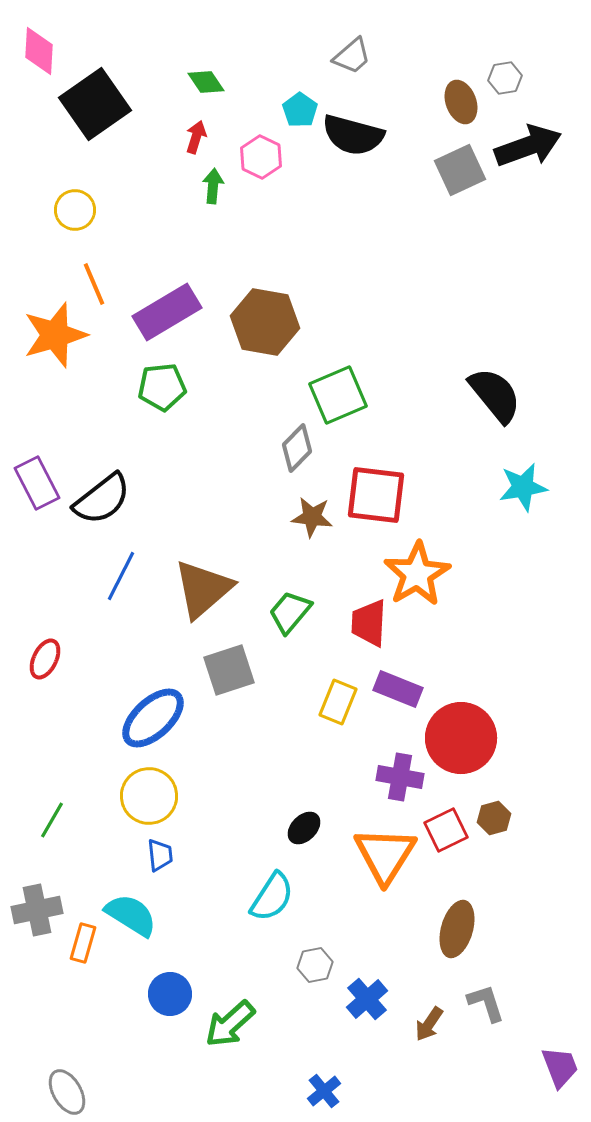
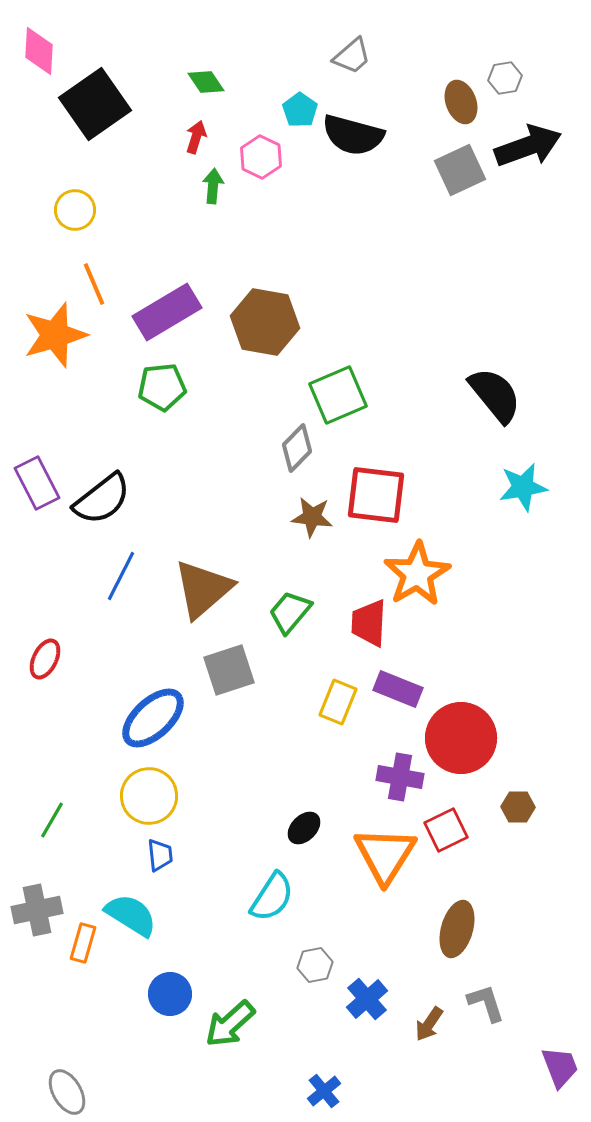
brown hexagon at (494, 818): moved 24 px right, 11 px up; rotated 16 degrees clockwise
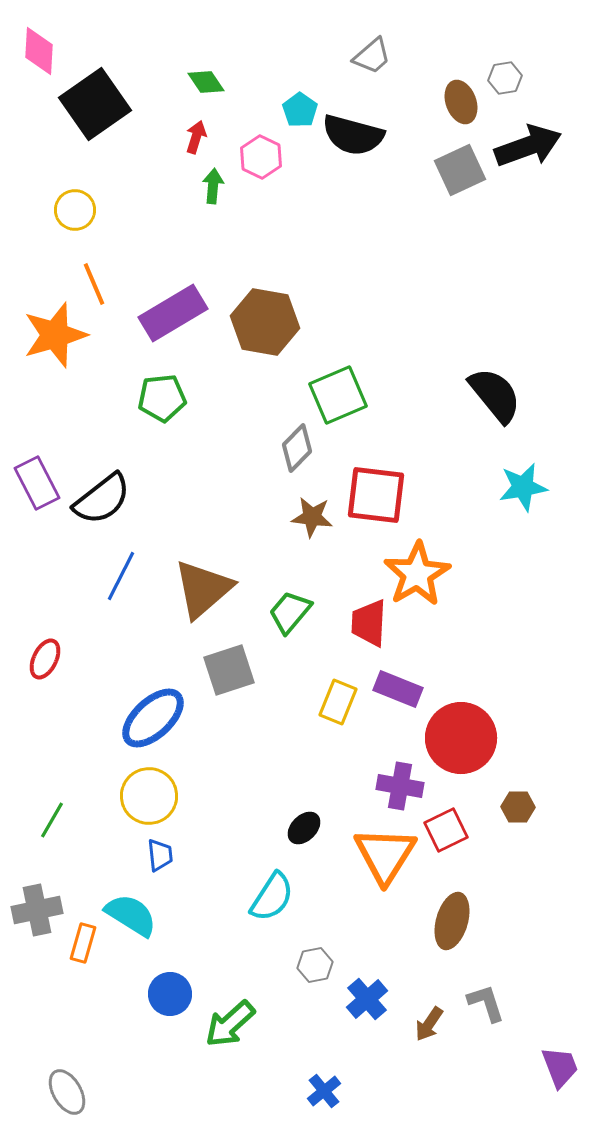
gray trapezoid at (352, 56): moved 20 px right
purple rectangle at (167, 312): moved 6 px right, 1 px down
green pentagon at (162, 387): moved 11 px down
purple cross at (400, 777): moved 9 px down
brown ellipse at (457, 929): moved 5 px left, 8 px up
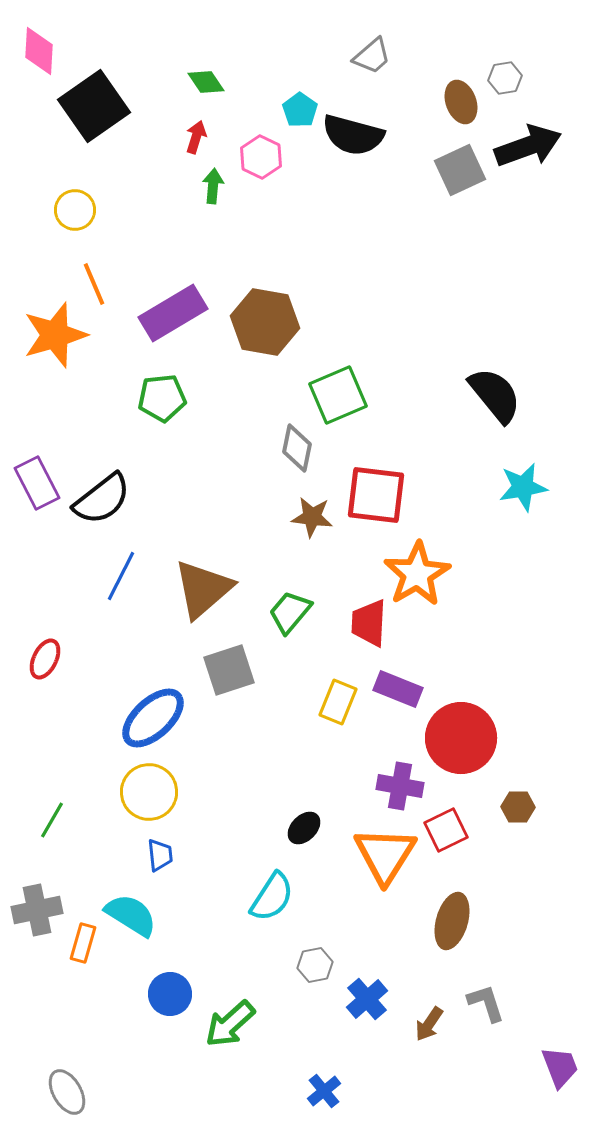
black square at (95, 104): moved 1 px left, 2 px down
gray diamond at (297, 448): rotated 33 degrees counterclockwise
yellow circle at (149, 796): moved 4 px up
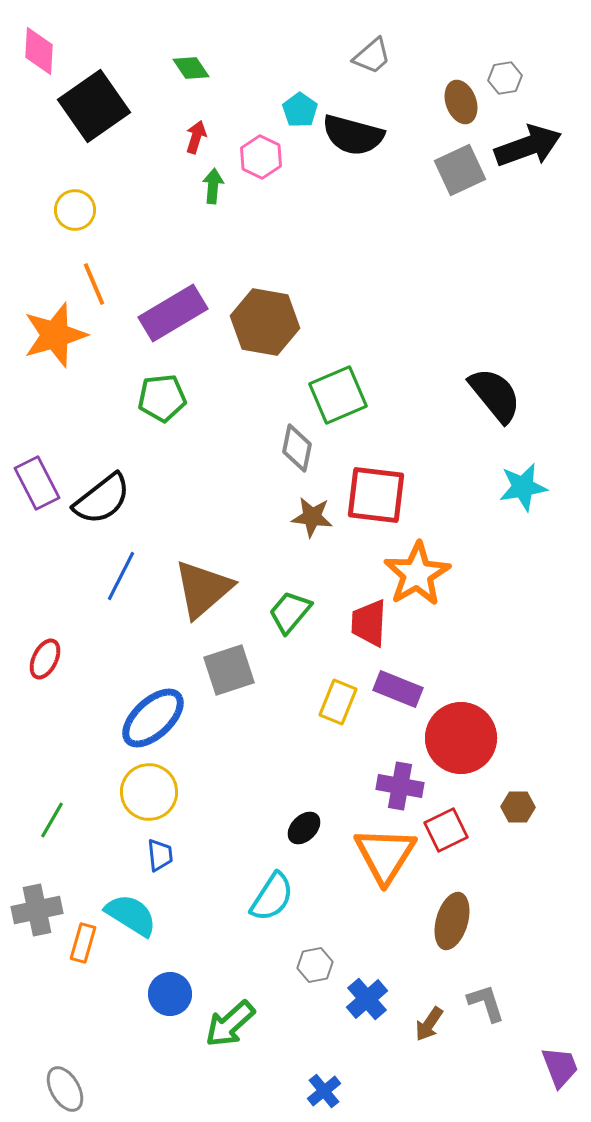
green diamond at (206, 82): moved 15 px left, 14 px up
gray ellipse at (67, 1092): moved 2 px left, 3 px up
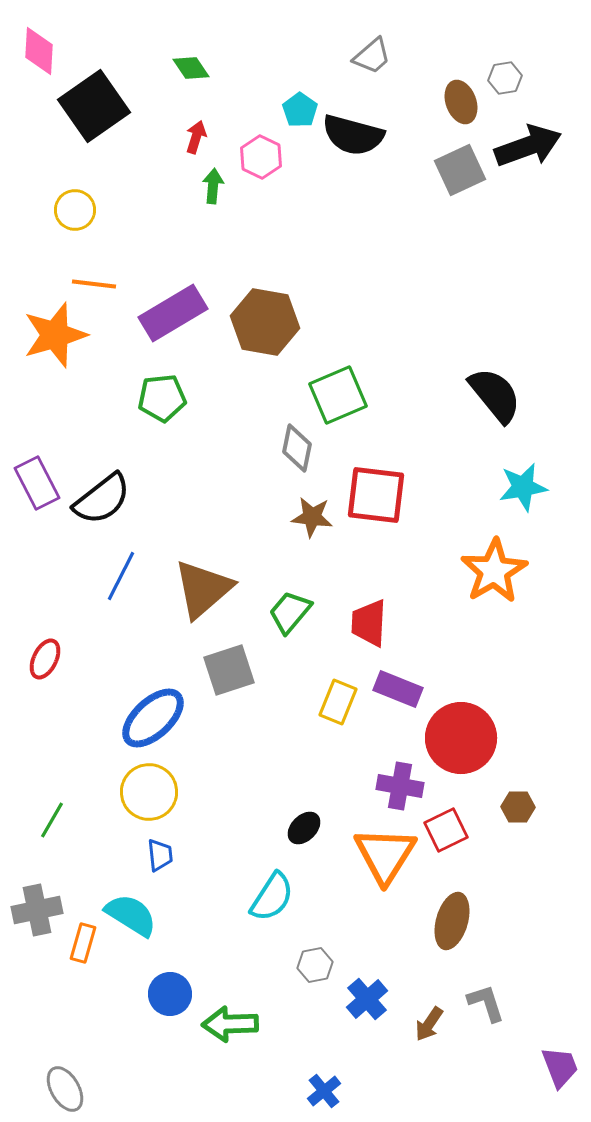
orange line at (94, 284): rotated 60 degrees counterclockwise
orange star at (417, 574): moved 77 px right, 3 px up
green arrow at (230, 1024): rotated 40 degrees clockwise
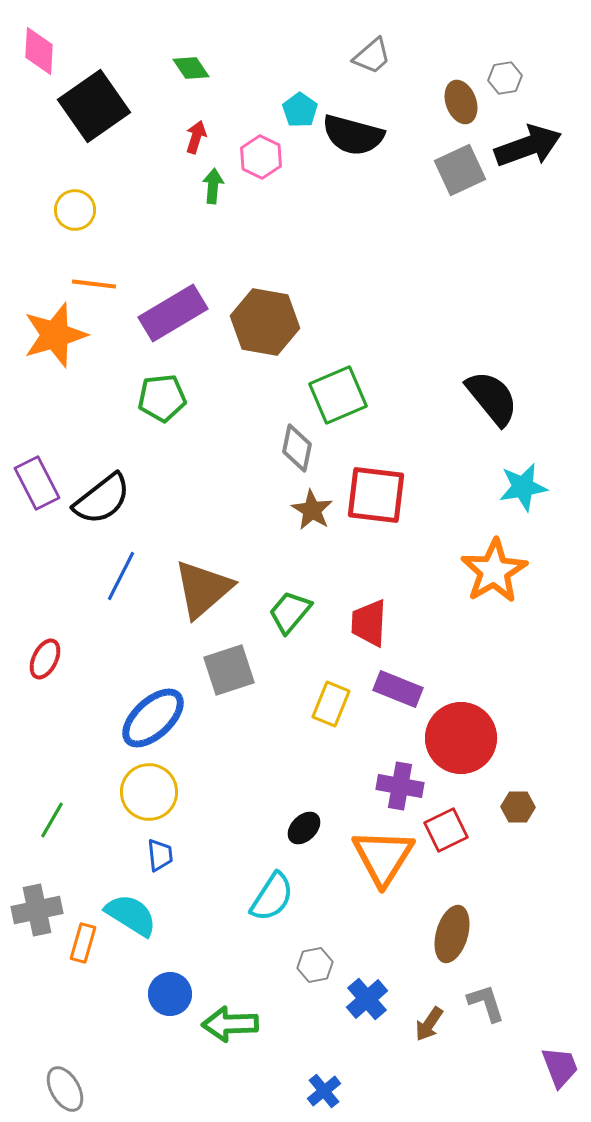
black semicircle at (495, 395): moved 3 px left, 3 px down
brown star at (312, 517): moved 7 px up; rotated 24 degrees clockwise
yellow rectangle at (338, 702): moved 7 px left, 2 px down
orange triangle at (385, 855): moved 2 px left, 2 px down
brown ellipse at (452, 921): moved 13 px down
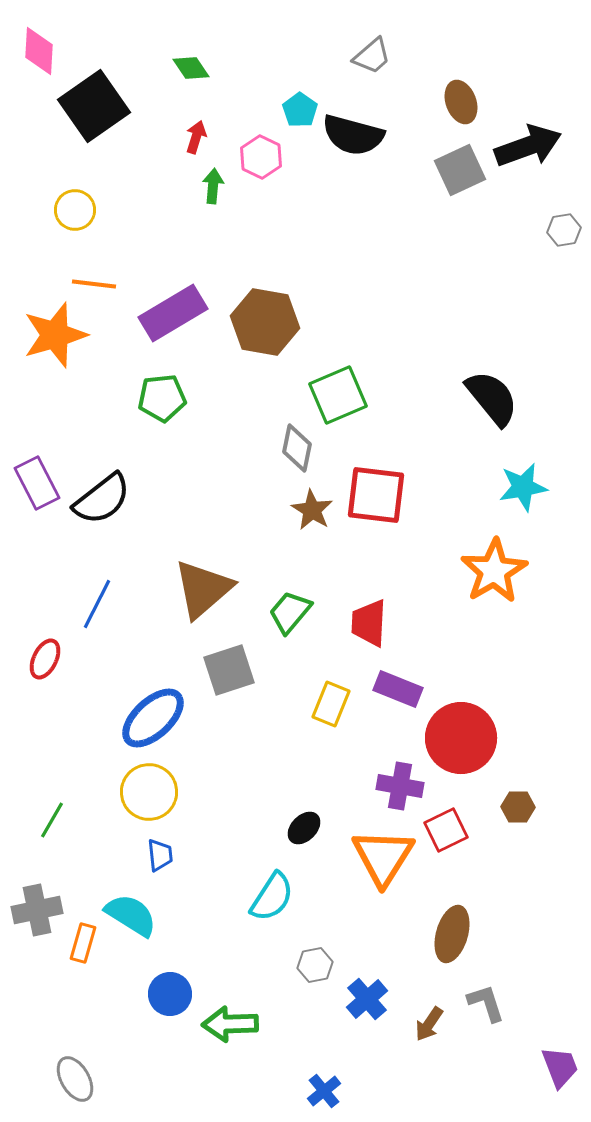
gray hexagon at (505, 78): moved 59 px right, 152 px down
blue line at (121, 576): moved 24 px left, 28 px down
gray ellipse at (65, 1089): moved 10 px right, 10 px up
